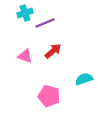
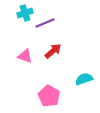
pink pentagon: rotated 15 degrees clockwise
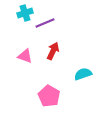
red arrow: rotated 24 degrees counterclockwise
cyan semicircle: moved 1 px left, 5 px up
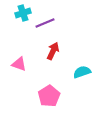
cyan cross: moved 2 px left
pink triangle: moved 6 px left, 8 px down
cyan semicircle: moved 1 px left, 2 px up
pink pentagon: rotated 10 degrees clockwise
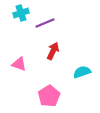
cyan cross: moved 2 px left
